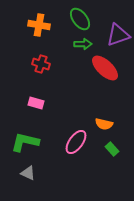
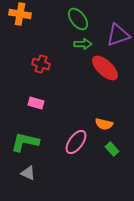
green ellipse: moved 2 px left
orange cross: moved 19 px left, 11 px up
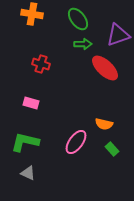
orange cross: moved 12 px right
pink rectangle: moved 5 px left
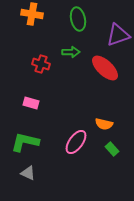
green ellipse: rotated 25 degrees clockwise
green arrow: moved 12 px left, 8 px down
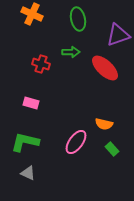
orange cross: rotated 15 degrees clockwise
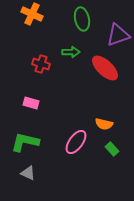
green ellipse: moved 4 px right
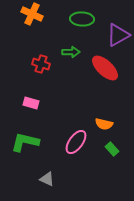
green ellipse: rotated 75 degrees counterclockwise
purple triangle: rotated 10 degrees counterclockwise
gray triangle: moved 19 px right, 6 px down
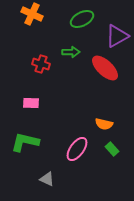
green ellipse: rotated 30 degrees counterclockwise
purple triangle: moved 1 px left, 1 px down
pink rectangle: rotated 14 degrees counterclockwise
pink ellipse: moved 1 px right, 7 px down
